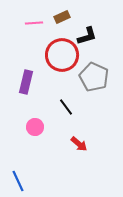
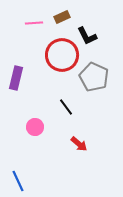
black L-shape: rotated 80 degrees clockwise
purple rectangle: moved 10 px left, 4 px up
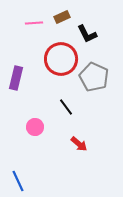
black L-shape: moved 2 px up
red circle: moved 1 px left, 4 px down
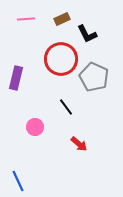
brown rectangle: moved 2 px down
pink line: moved 8 px left, 4 px up
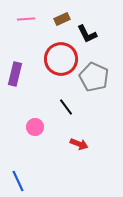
purple rectangle: moved 1 px left, 4 px up
red arrow: rotated 18 degrees counterclockwise
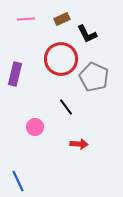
red arrow: rotated 18 degrees counterclockwise
